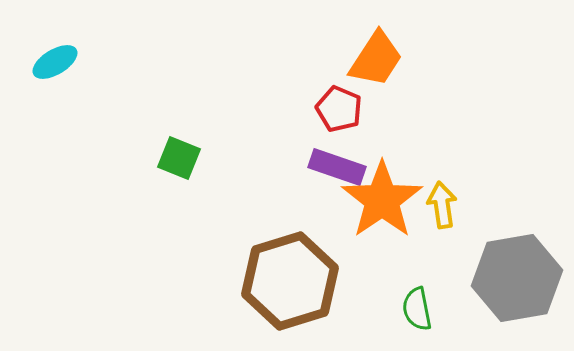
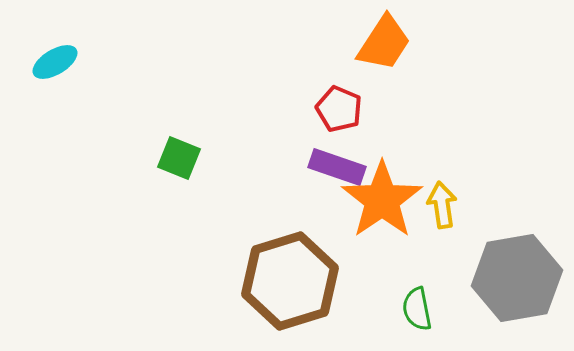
orange trapezoid: moved 8 px right, 16 px up
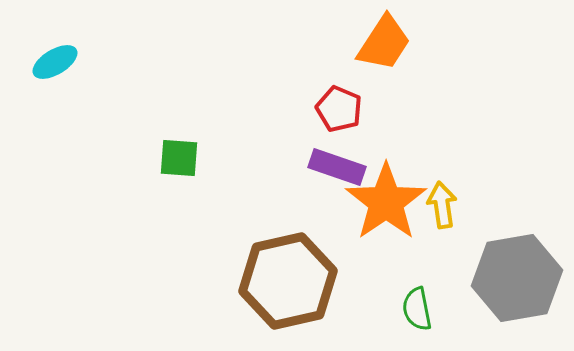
green square: rotated 18 degrees counterclockwise
orange star: moved 4 px right, 2 px down
brown hexagon: moved 2 px left; rotated 4 degrees clockwise
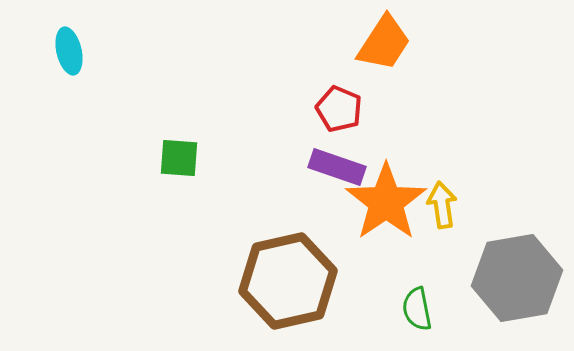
cyan ellipse: moved 14 px right, 11 px up; rotated 72 degrees counterclockwise
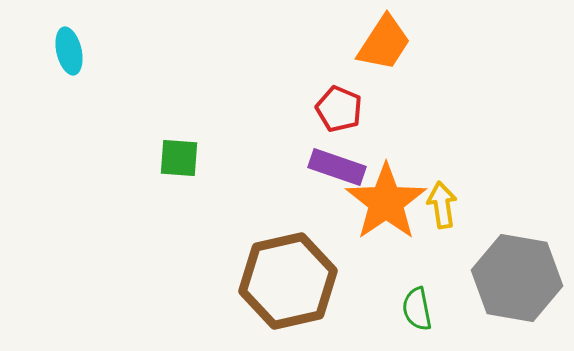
gray hexagon: rotated 20 degrees clockwise
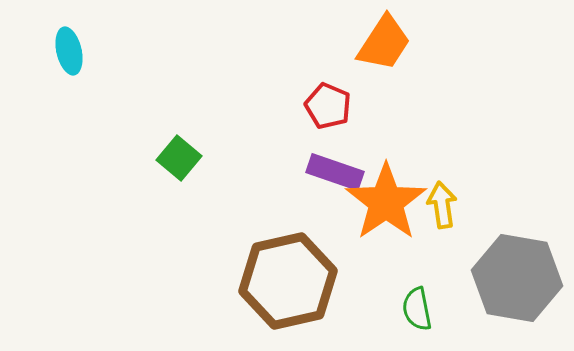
red pentagon: moved 11 px left, 3 px up
green square: rotated 36 degrees clockwise
purple rectangle: moved 2 px left, 5 px down
